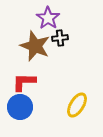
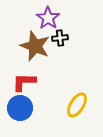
blue circle: moved 1 px down
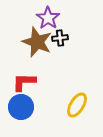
brown star: moved 2 px right, 4 px up
blue circle: moved 1 px right, 1 px up
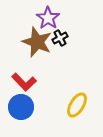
black cross: rotated 21 degrees counterclockwise
red L-shape: rotated 135 degrees counterclockwise
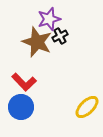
purple star: moved 1 px right, 1 px down; rotated 20 degrees clockwise
black cross: moved 2 px up
yellow ellipse: moved 10 px right, 2 px down; rotated 15 degrees clockwise
